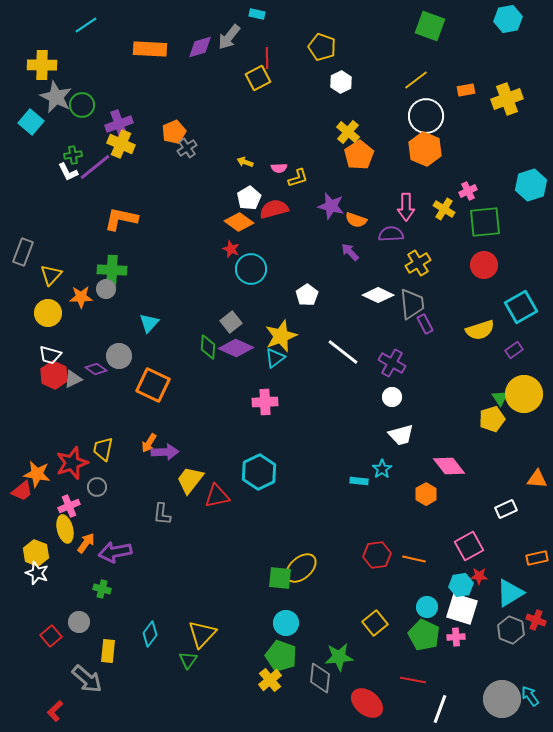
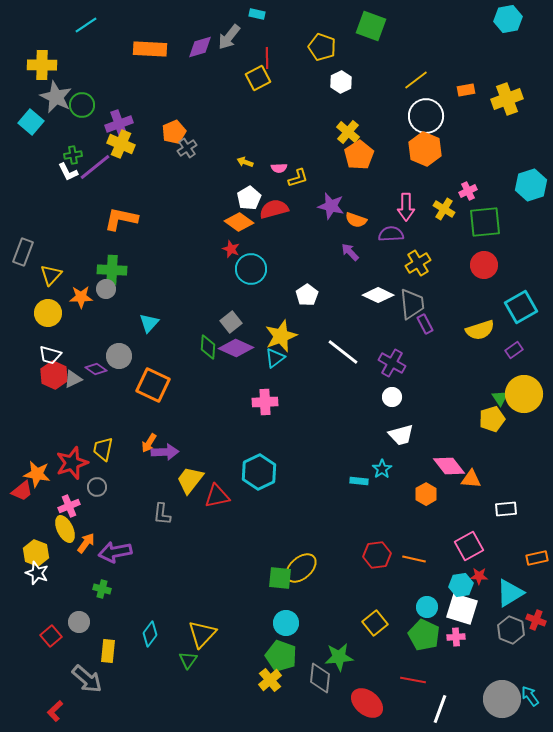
green square at (430, 26): moved 59 px left
orange triangle at (537, 479): moved 66 px left
white rectangle at (506, 509): rotated 20 degrees clockwise
yellow ellipse at (65, 529): rotated 12 degrees counterclockwise
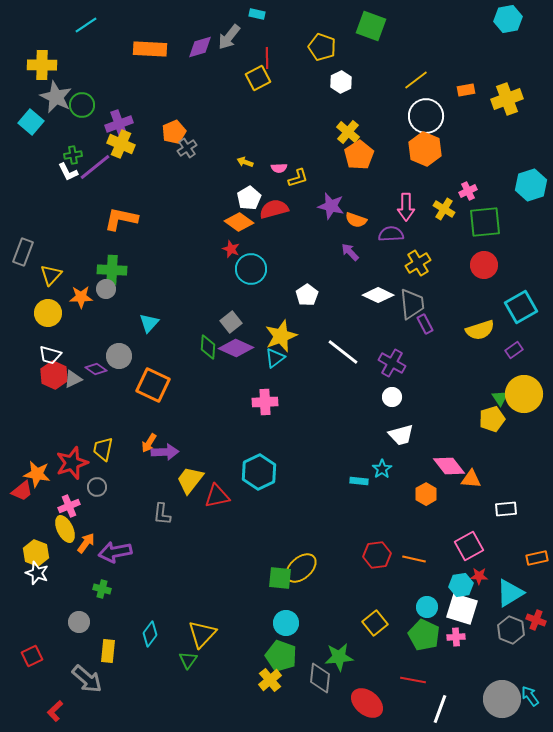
red square at (51, 636): moved 19 px left, 20 px down; rotated 15 degrees clockwise
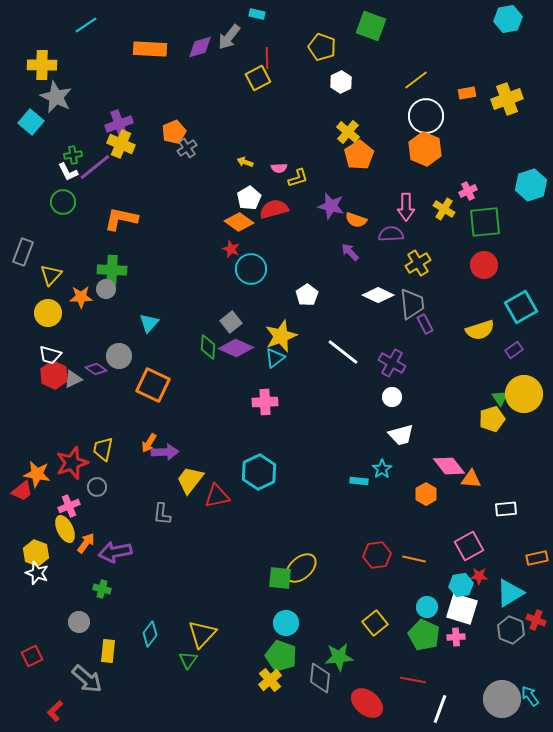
orange rectangle at (466, 90): moved 1 px right, 3 px down
green circle at (82, 105): moved 19 px left, 97 px down
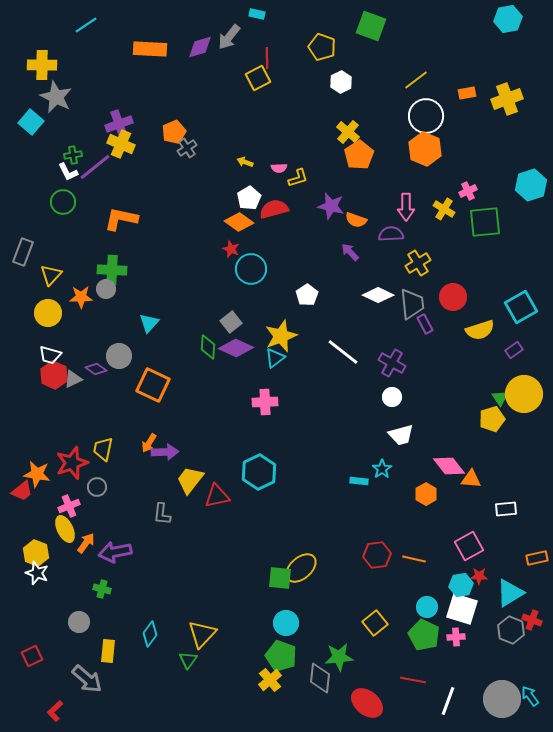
red circle at (484, 265): moved 31 px left, 32 px down
red cross at (536, 620): moved 4 px left
white line at (440, 709): moved 8 px right, 8 px up
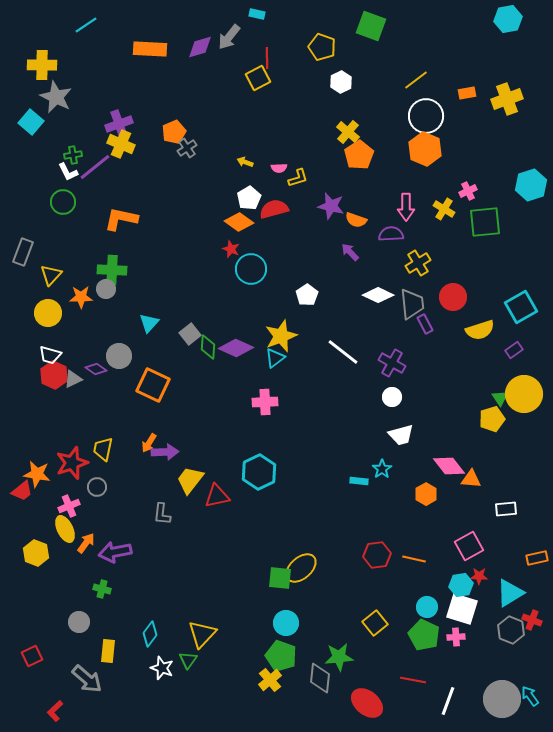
gray square at (231, 322): moved 41 px left, 12 px down
white star at (37, 573): moved 125 px right, 95 px down
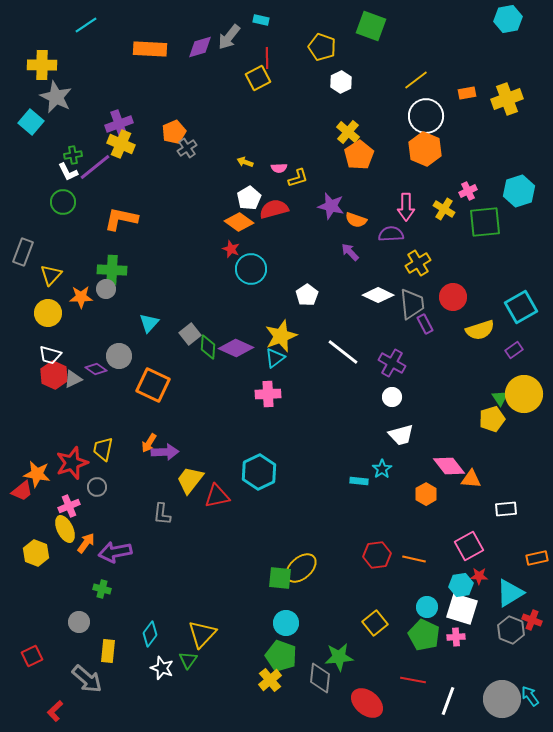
cyan rectangle at (257, 14): moved 4 px right, 6 px down
cyan hexagon at (531, 185): moved 12 px left, 6 px down
pink cross at (265, 402): moved 3 px right, 8 px up
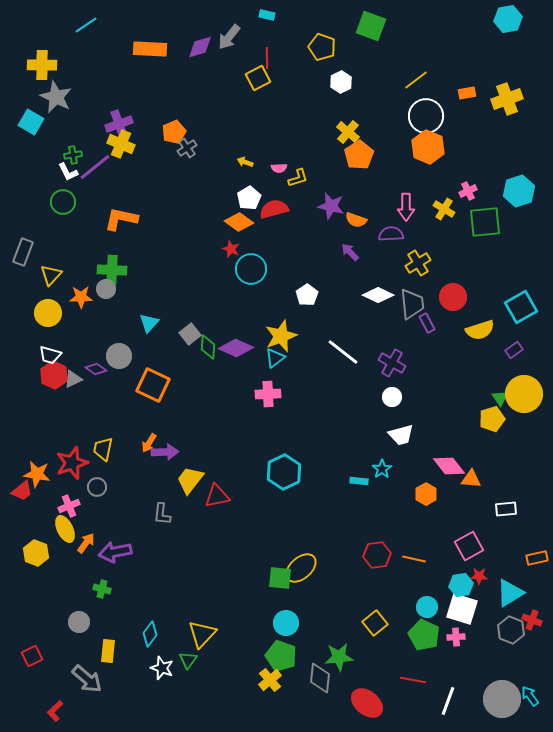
cyan rectangle at (261, 20): moved 6 px right, 5 px up
cyan square at (31, 122): rotated 10 degrees counterclockwise
orange hexagon at (425, 149): moved 3 px right, 2 px up
purple rectangle at (425, 324): moved 2 px right, 1 px up
cyan hexagon at (259, 472): moved 25 px right
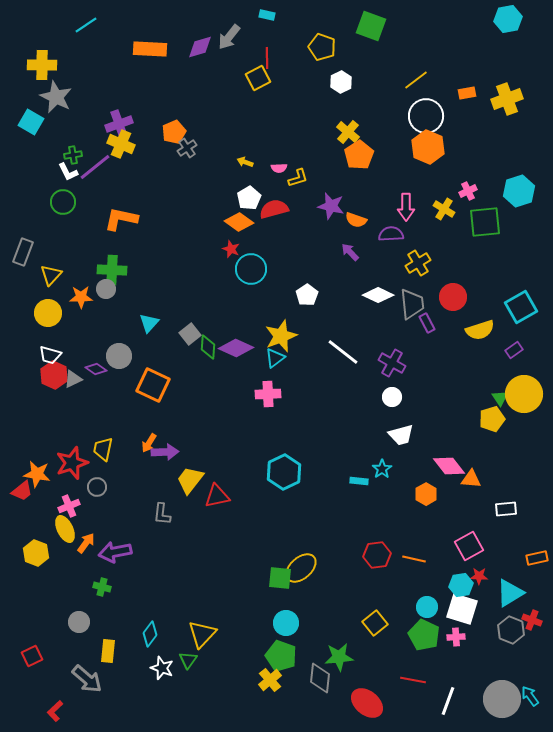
green cross at (102, 589): moved 2 px up
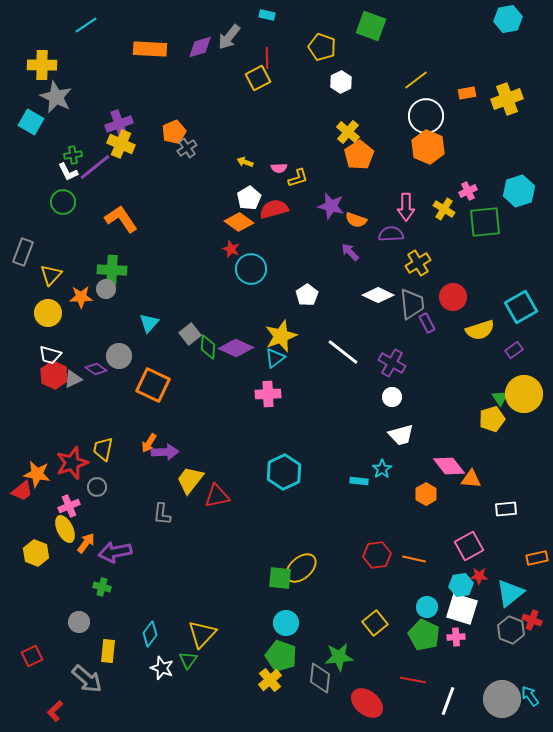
orange L-shape at (121, 219): rotated 44 degrees clockwise
cyan triangle at (510, 593): rotated 8 degrees counterclockwise
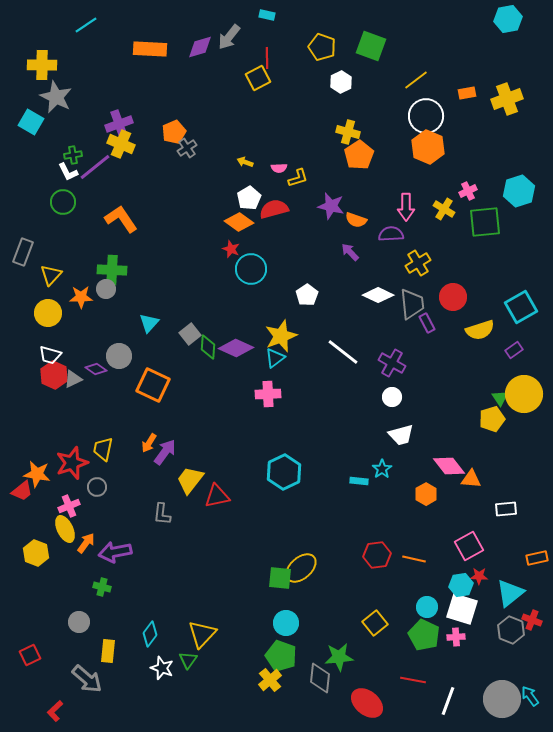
green square at (371, 26): moved 20 px down
yellow cross at (348, 132): rotated 25 degrees counterclockwise
purple arrow at (165, 452): rotated 52 degrees counterclockwise
red square at (32, 656): moved 2 px left, 1 px up
